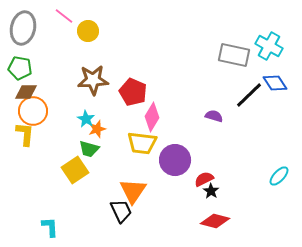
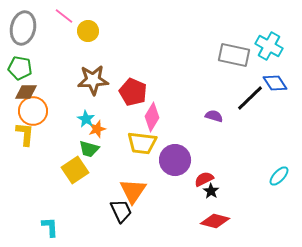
black line: moved 1 px right, 3 px down
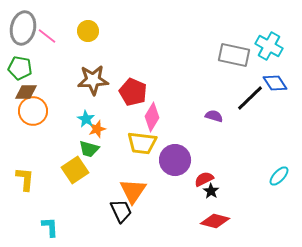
pink line: moved 17 px left, 20 px down
yellow L-shape: moved 45 px down
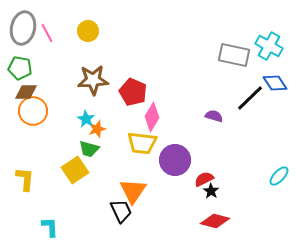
pink line: moved 3 px up; rotated 24 degrees clockwise
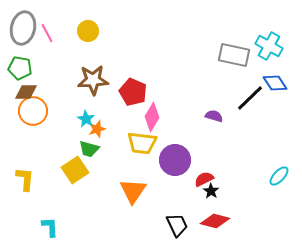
black trapezoid: moved 56 px right, 14 px down
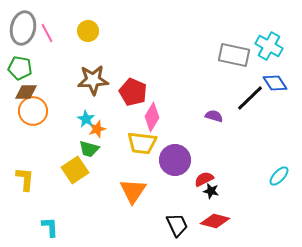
black star: rotated 21 degrees counterclockwise
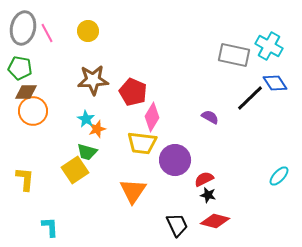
purple semicircle: moved 4 px left, 1 px down; rotated 12 degrees clockwise
green trapezoid: moved 2 px left, 3 px down
black star: moved 3 px left, 4 px down
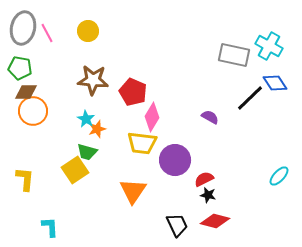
brown star: rotated 8 degrees clockwise
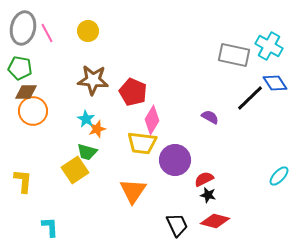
pink diamond: moved 3 px down
yellow L-shape: moved 2 px left, 2 px down
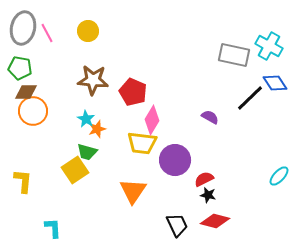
cyan L-shape: moved 3 px right, 1 px down
